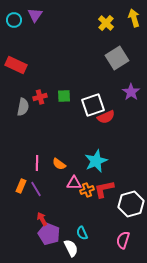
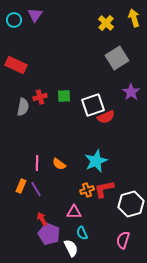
pink triangle: moved 29 px down
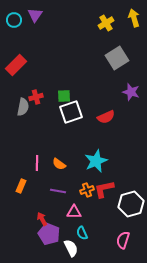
yellow cross: rotated 14 degrees clockwise
red rectangle: rotated 70 degrees counterclockwise
purple star: rotated 18 degrees counterclockwise
red cross: moved 4 px left
white square: moved 22 px left, 7 px down
purple line: moved 22 px right, 2 px down; rotated 49 degrees counterclockwise
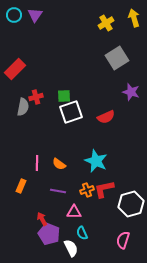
cyan circle: moved 5 px up
red rectangle: moved 1 px left, 4 px down
cyan star: rotated 25 degrees counterclockwise
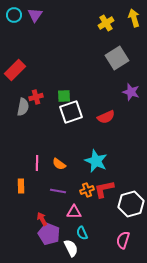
red rectangle: moved 1 px down
orange rectangle: rotated 24 degrees counterclockwise
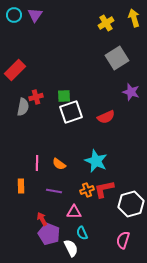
purple line: moved 4 px left
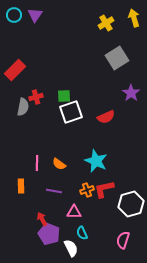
purple star: moved 1 px down; rotated 18 degrees clockwise
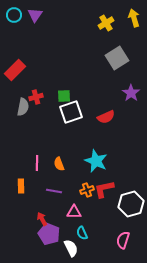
orange semicircle: rotated 32 degrees clockwise
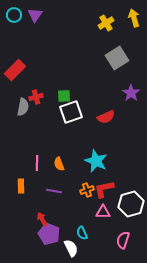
pink triangle: moved 29 px right
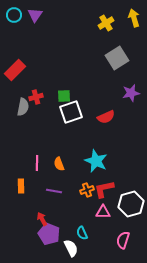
purple star: rotated 24 degrees clockwise
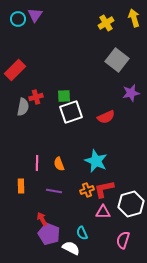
cyan circle: moved 4 px right, 4 px down
gray square: moved 2 px down; rotated 20 degrees counterclockwise
white semicircle: rotated 36 degrees counterclockwise
